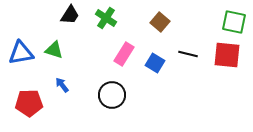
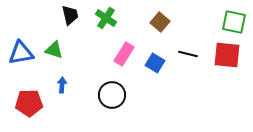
black trapezoid: rotated 45 degrees counterclockwise
blue arrow: rotated 42 degrees clockwise
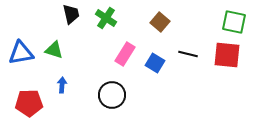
black trapezoid: moved 1 px right, 1 px up
pink rectangle: moved 1 px right
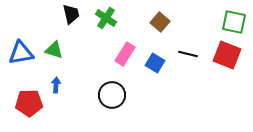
red square: rotated 16 degrees clockwise
blue arrow: moved 6 px left
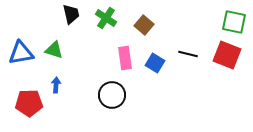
brown square: moved 16 px left, 3 px down
pink rectangle: moved 4 px down; rotated 40 degrees counterclockwise
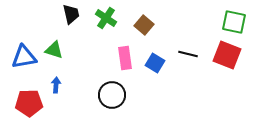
blue triangle: moved 3 px right, 4 px down
